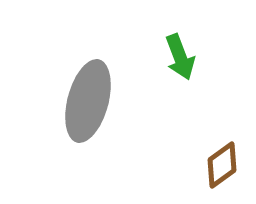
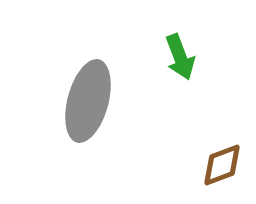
brown diamond: rotated 15 degrees clockwise
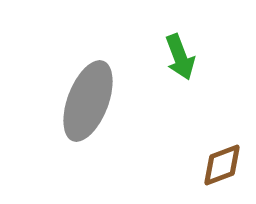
gray ellipse: rotated 6 degrees clockwise
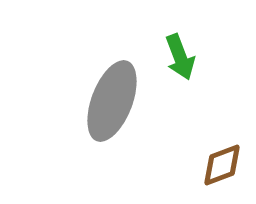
gray ellipse: moved 24 px right
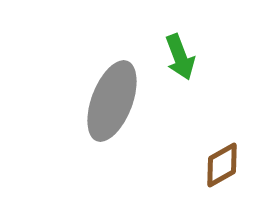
brown diamond: rotated 9 degrees counterclockwise
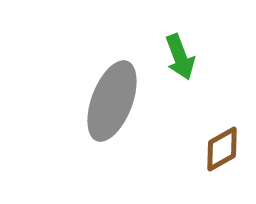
brown diamond: moved 16 px up
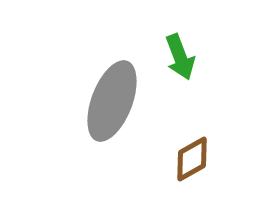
brown diamond: moved 30 px left, 10 px down
